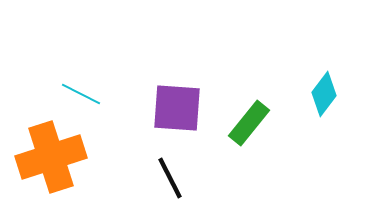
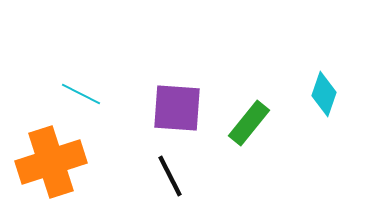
cyan diamond: rotated 18 degrees counterclockwise
orange cross: moved 5 px down
black line: moved 2 px up
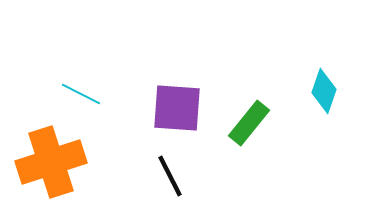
cyan diamond: moved 3 px up
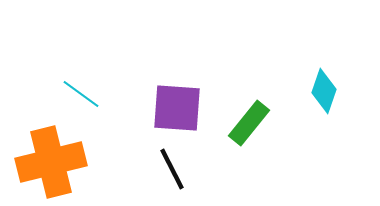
cyan line: rotated 9 degrees clockwise
orange cross: rotated 4 degrees clockwise
black line: moved 2 px right, 7 px up
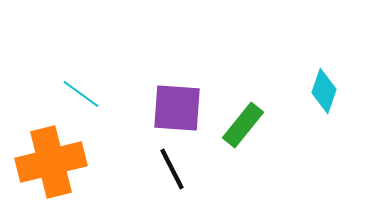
green rectangle: moved 6 px left, 2 px down
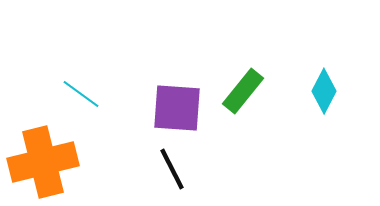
cyan diamond: rotated 9 degrees clockwise
green rectangle: moved 34 px up
orange cross: moved 8 px left
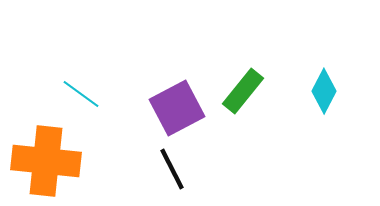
purple square: rotated 32 degrees counterclockwise
orange cross: moved 3 px right, 1 px up; rotated 20 degrees clockwise
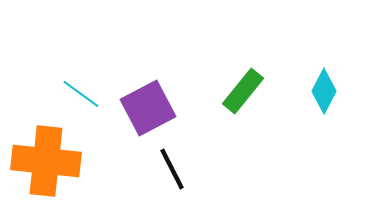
purple square: moved 29 px left
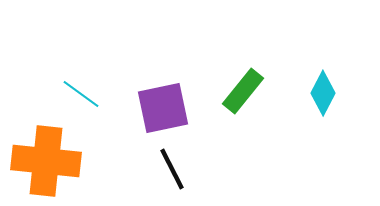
cyan diamond: moved 1 px left, 2 px down
purple square: moved 15 px right; rotated 16 degrees clockwise
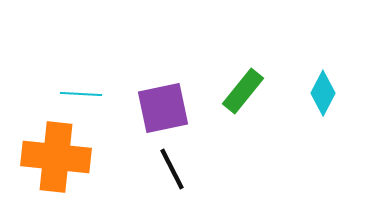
cyan line: rotated 33 degrees counterclockwise
orange cross: moved 10 px right, 4 px up
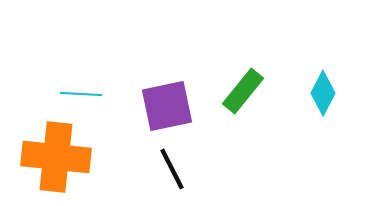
purple square: moved 4 px right, 2 px up
